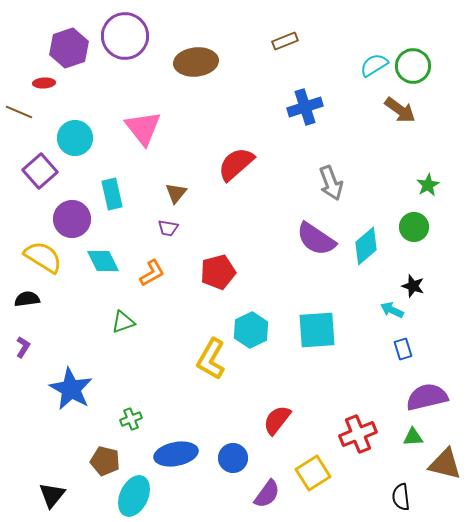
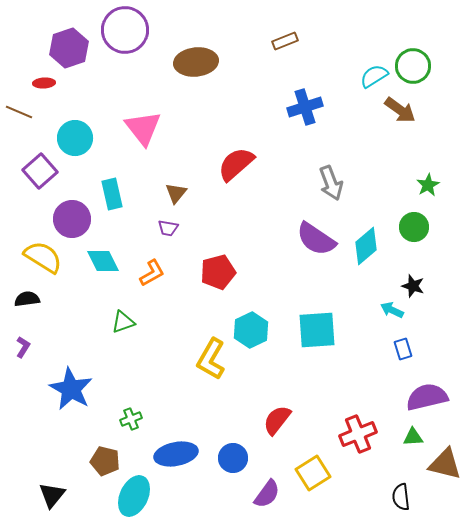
purple circle at (125, 36): moved 6 px up
cyan semicircle at (374, 65): moved 11 px down
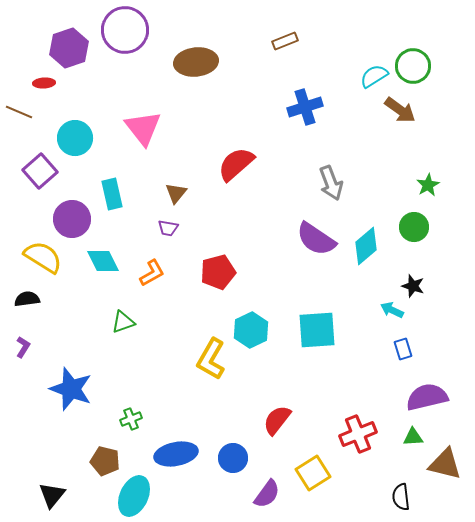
blue star at (71, 389): rotated 9 degrees counterclockwise
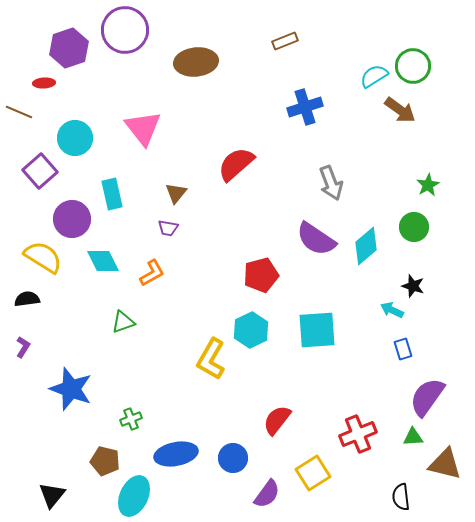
red pentagon at (218, 272): moved 43 px right, 3 px down
purple semicircle at (427, 397): rotated 42 degrees counterclockwise
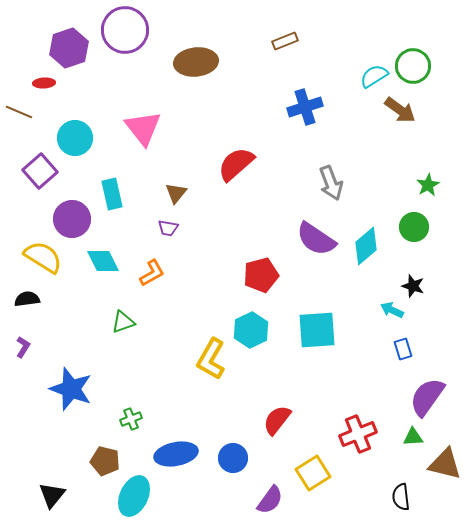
purple semicircle at (267, 494): moved 3 px right, 6 px down
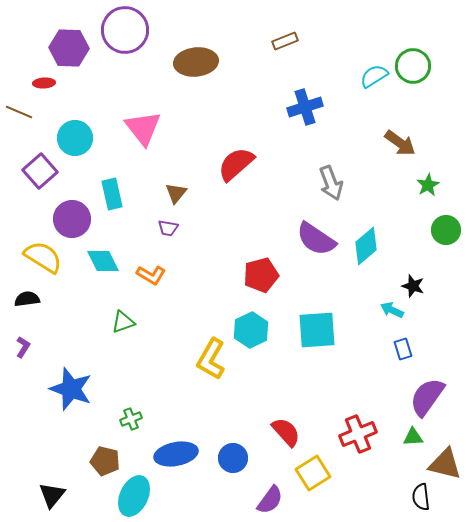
purple hexagon at (69, 48): rotated 21 degrees clockwise
brown arrow at (400, 110): moved 33 px down
green circle at (414, 227): moved 32 px right, 3 px down
orange L-shape at (152, 273): moved 1 px left, 2 px down; rotated 60 degrees clockwise
red semicircle at (277, 420): moved 9 px right, 12 px down; rotated 100 degrees clockwise
black semicircle at (401, 497): moved 20 px right
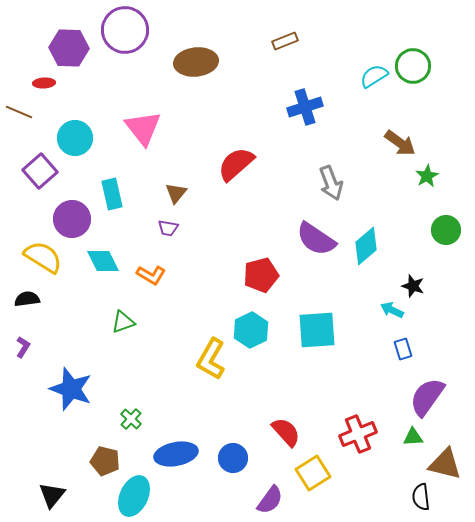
green star at (428, 185): moved 1 px left, 9 px up
green cross at (131, 419): rotated 25 degrees counterclockwise
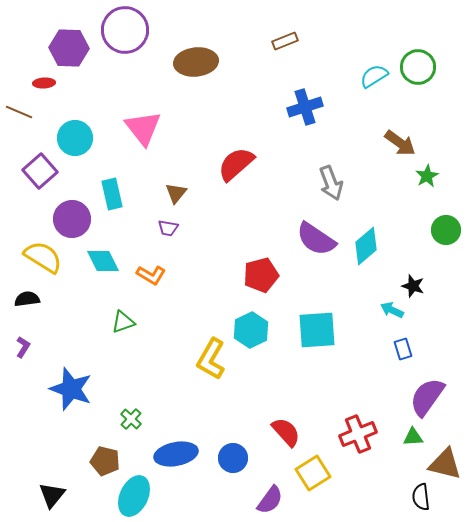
green circle at (413, 66): moved 5 px right, 1 px down
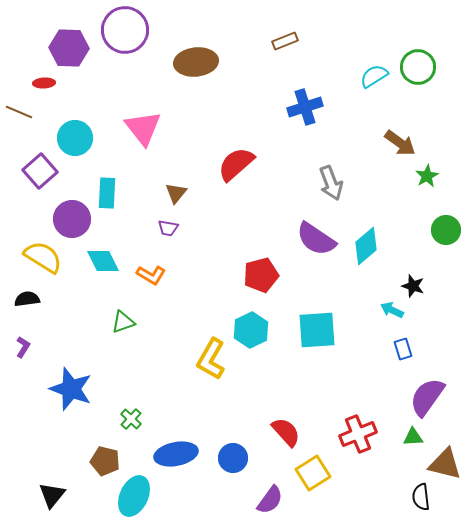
cyan rectangle at (112, 194): moved 5 px left, 1 px up; rotated 16 degrees clockwise
